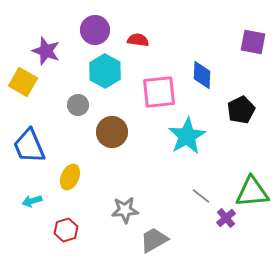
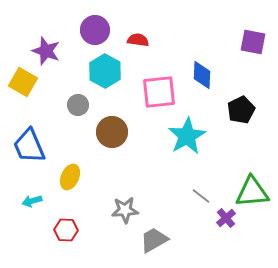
red hexagon: rotated 20 degrees clockwise
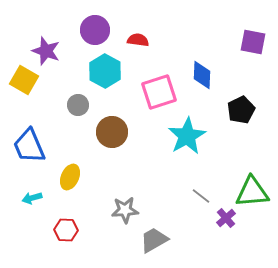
yellow square: moved 1 px right, 2 px up
pink square: rotated 12 degrees counterclockwise
cyan arrow: moved 3 px up
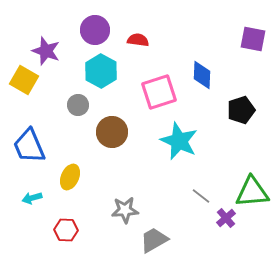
purple square: moved 3 px up
cyan hexagon: moved 4 px left
black pentagon: rotated 8 degrees clockwise
cyan star: moved 8 px left, 5 px down; rotated 18 degrees counterclockwise
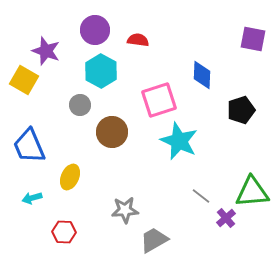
pink square: moved 8 px down
gray circle: moved 2 px right
red hexagon: moved 2 px left, 2 px down
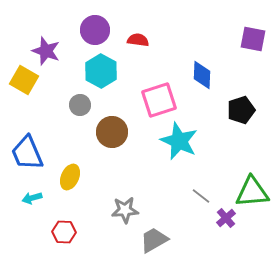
blue trapezoid: moved 2 px left, 7 px down
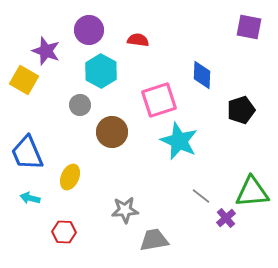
purple circle: moved 6 px left
purple square: moved 4 px left, 12 px up
cyan arrow: moved 2 px left; rotated 30 degrees clockwise
gray trapezoid: rotated 20 degrees clockwise
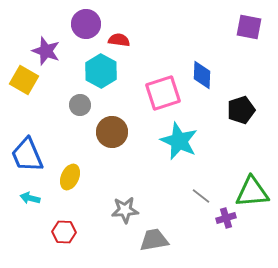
purple circle: moved 3 px left, 6 px up
red semicircle: moved 19 px left
pink square: moved 4 px right, 7 px up
blue trapezoid: moved 2 px down
purple cross: rotated 24 degrees clockwise
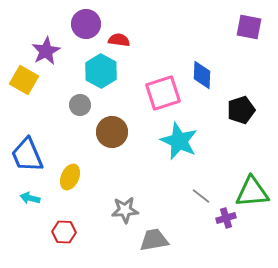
purple star: rotated 24 degrees clockwise
